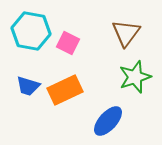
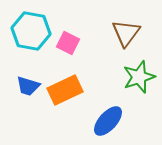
green star: moved 4 px right
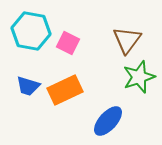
brown triangle: moved 1 px right, 7 px down
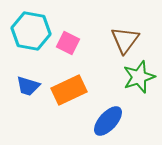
brown triangle: moved 2 px left
orange rectangle: moved 4 px right
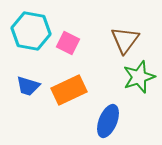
blue ellipse: rotated 20 degrees counterclockwise
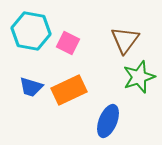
blue trapezoid: moved 3 px right, 1 px down
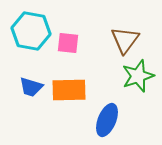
pink square: rotated 20 degrees counterclockwise
green star: moved 1 px left, 1 px up
orange rectangle: rotated 24 degrees clockwise
blue ellipse: moved 1 px left, 1 px up
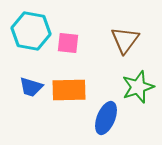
green star: moved 11 px down
blue ellipse: moved 1 px left, 2 px up
